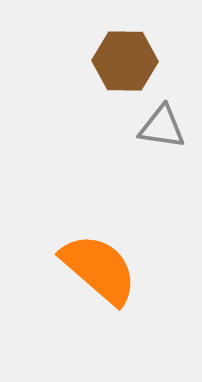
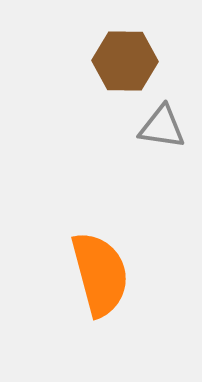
orange semicircle: moved 1 px right, 5 px down; rotated 34 degrees clockwise
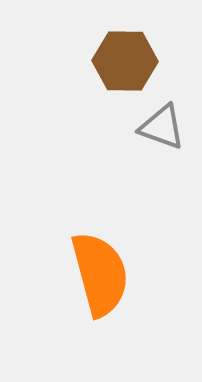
gray triangle: rotated 12 degrees clockwise
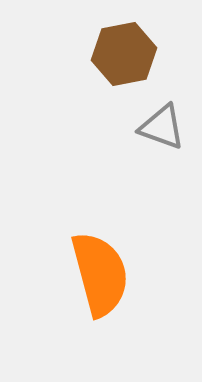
brown hexagon: moved 1 px left, 7 px up; rotated 12 degrees counterclockwise
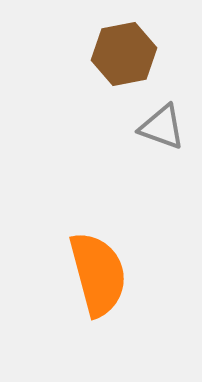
orange semicircle: moved 2 px left
